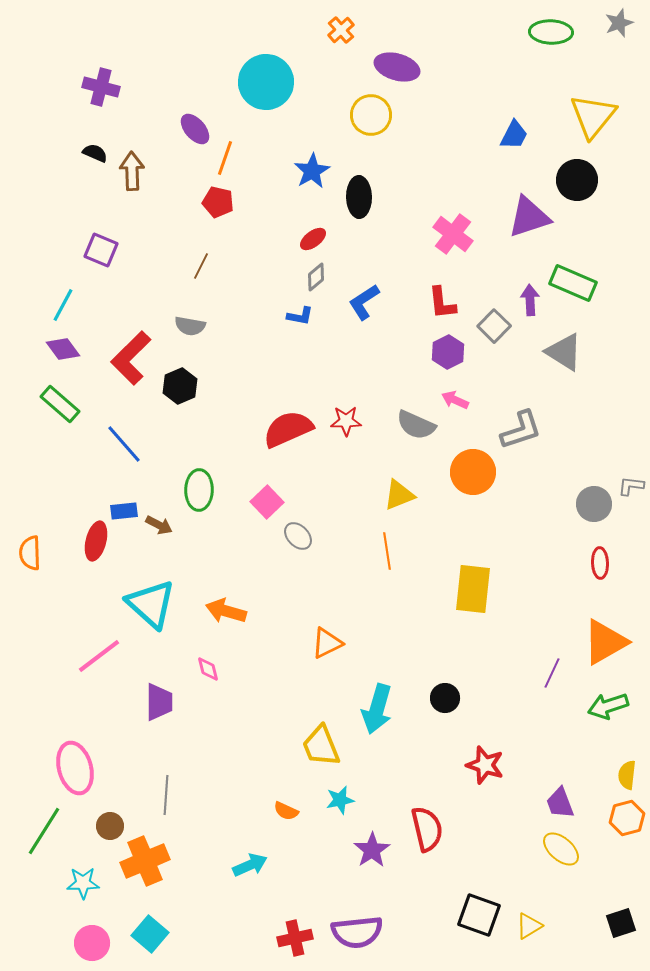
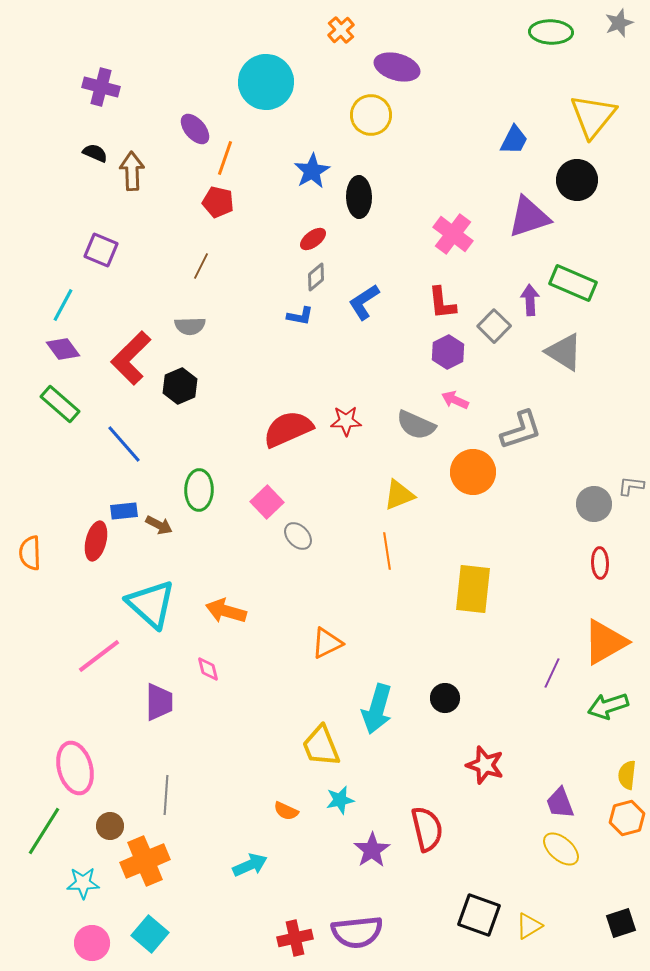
blue trapezoid at (514, 135): moved 5 px down
gray semicircle at (190, 326): rotated 12 degrees counterclockwise
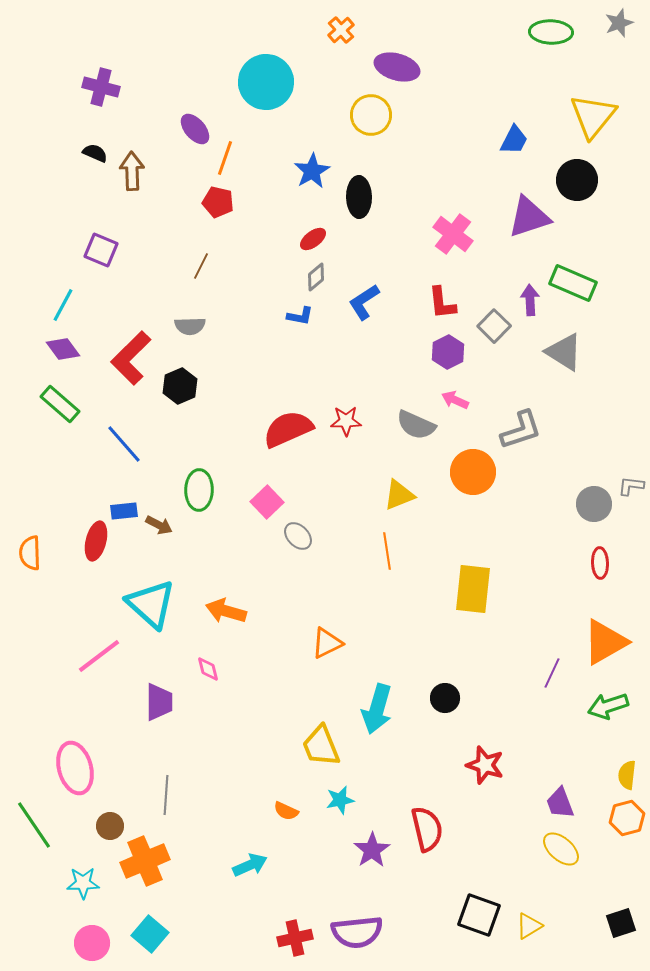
green line at (44, 831): moved 10 px left, 6 px up; rotated 66 degrees counterclockwise
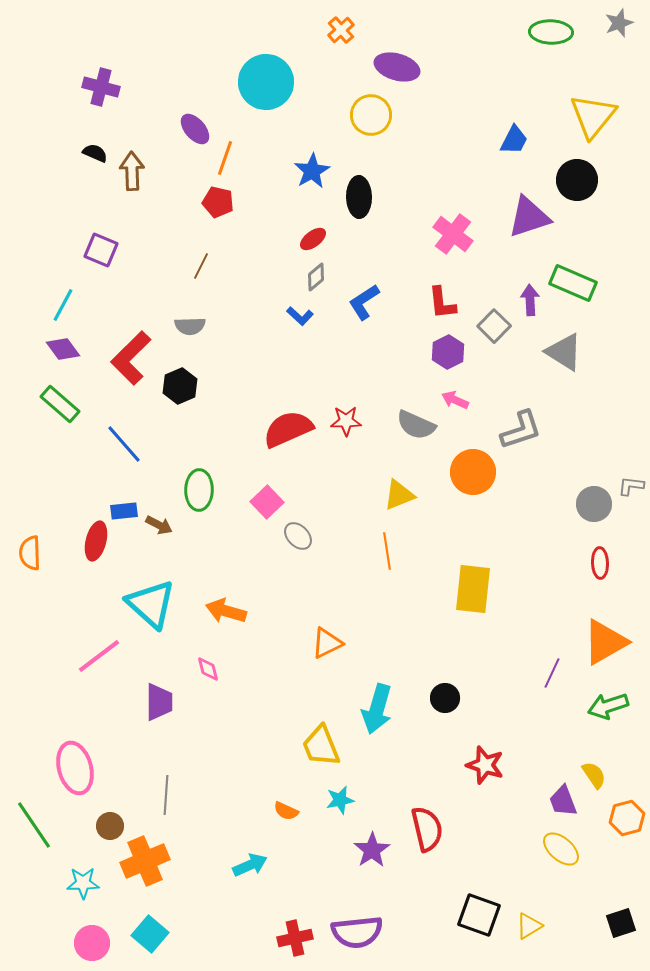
blue L-shape at (300, 316): rotated 32 degrees clockwise
yellow semicircle at (627, 775): moved 33 px left; rotated 140 degrees clockwise
purple trapezoid at (560, 803): moved 3 px right, 2 px up
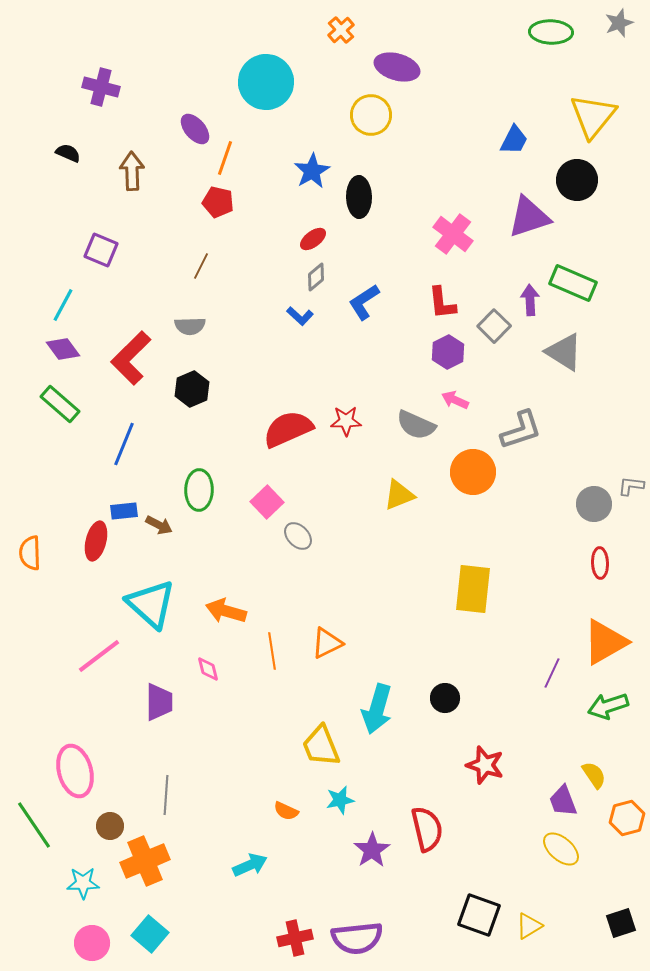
black semicircle at (95, 153): moved 27 px left
black hexagon at (180, 386): moved 12 px right, 3 px down
blue line at (124, 444): rotated 63 degrees clockwise
orange line at (387, 551): moved 115 px left, 100 px down
pink ellipse at (75, 768): moved 3 px down
purple semicircle at (357, 932): moved 6 px down
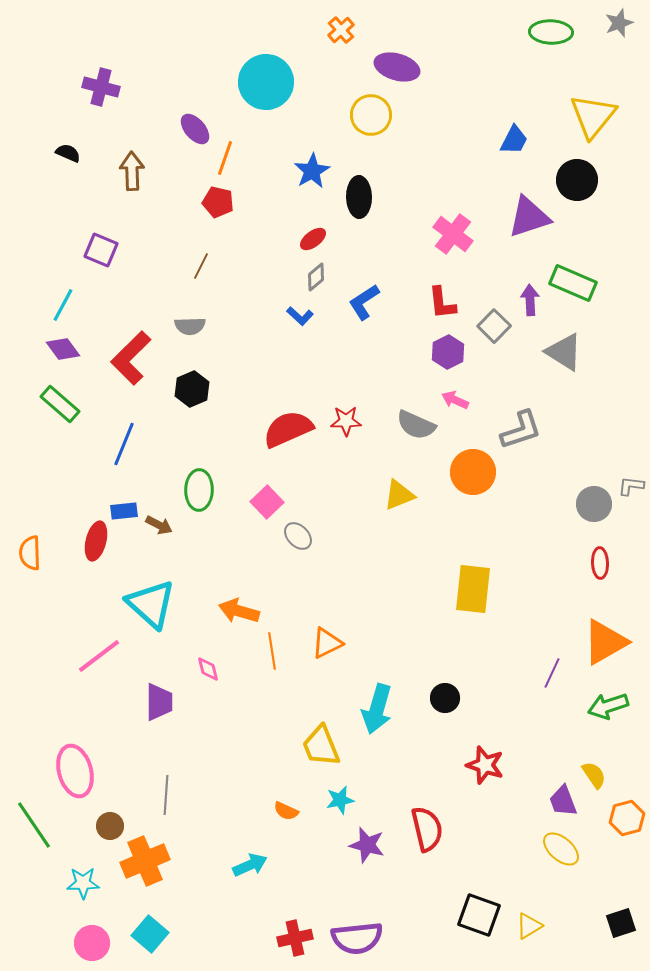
orange arrow at (226, 611): moved 13 px right
purple star at (372, 850): moved 5 px left, 5 px up; rotated 24 degrees counterclockwise
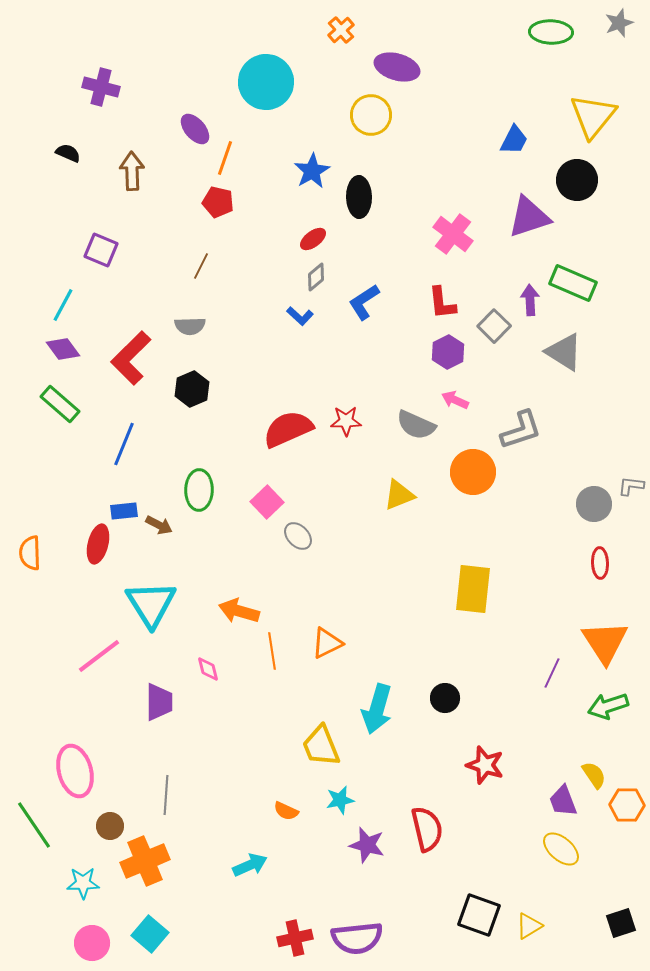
red ellipse at (96, 541): moved 2 px right, 3 px down
cyan triangle at (151, 604): rotated 16 degrees clockwise
orange triangle at (605, 642): rotated 33 degrees counterclockwise
orange hexagon at (627, 818): moved 13 px up; rotated 16 degrees clockwise
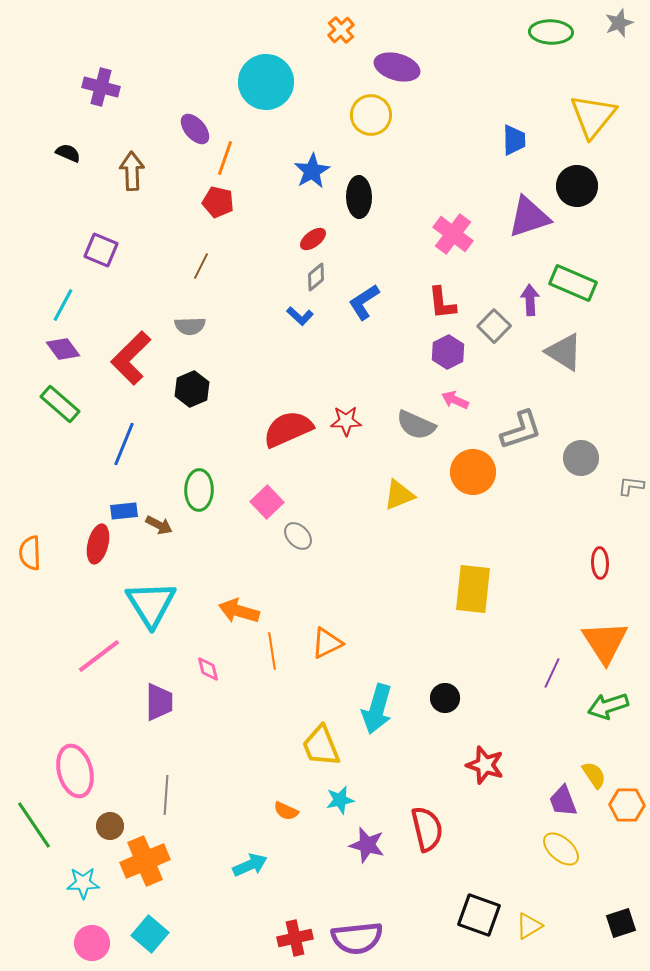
blue trapezoid at (514, 140): rotated 28 degrees counterclockwise
black circle at (577, 180): moved 6 px down
gray circle at (594, 504): moved 13 px left, 46 px up
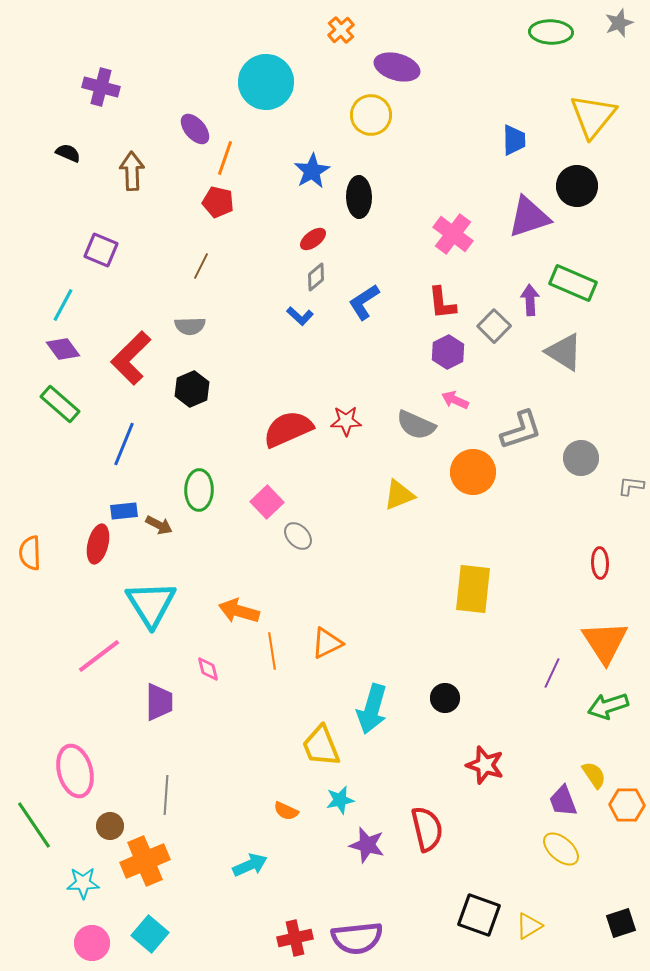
cyan arrow at (377, 709): moved 5 px left
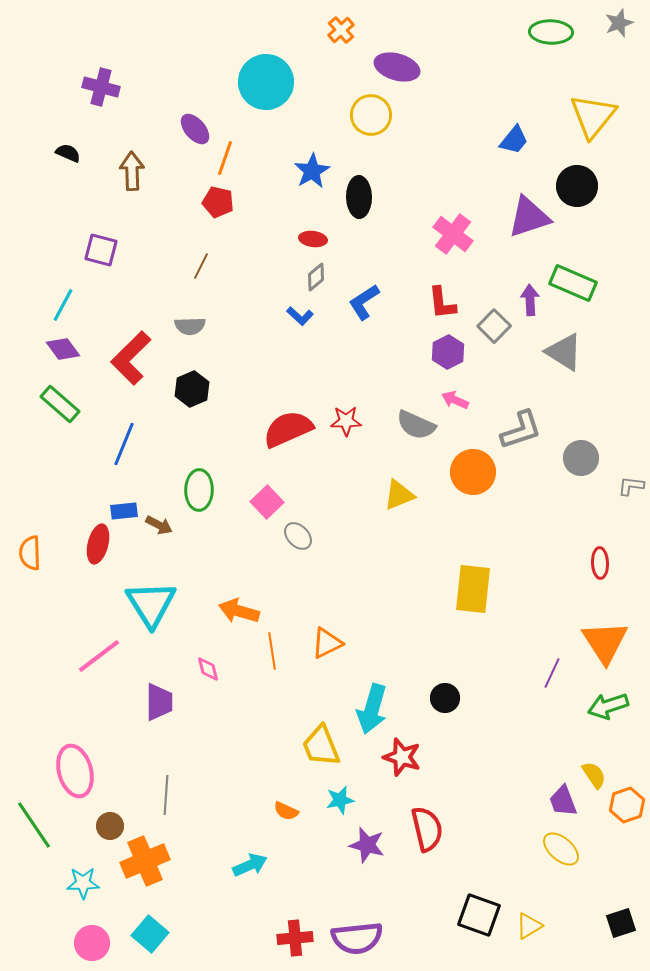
blue trapezoid at (514, 140): rotated 40 degrees clockwise
red ellipse at (313, 239): rotated 44 degrees clockwise
purple square at (101, 250): rotated 8 degrees counterclockwise
red star at (485, 765): moved 83 px left, 8 px up
orange hexagon at (627, 805): rotated 20 degrees counterclockwise
red cross at (295, 938): rotated 8 degrees clockwise
